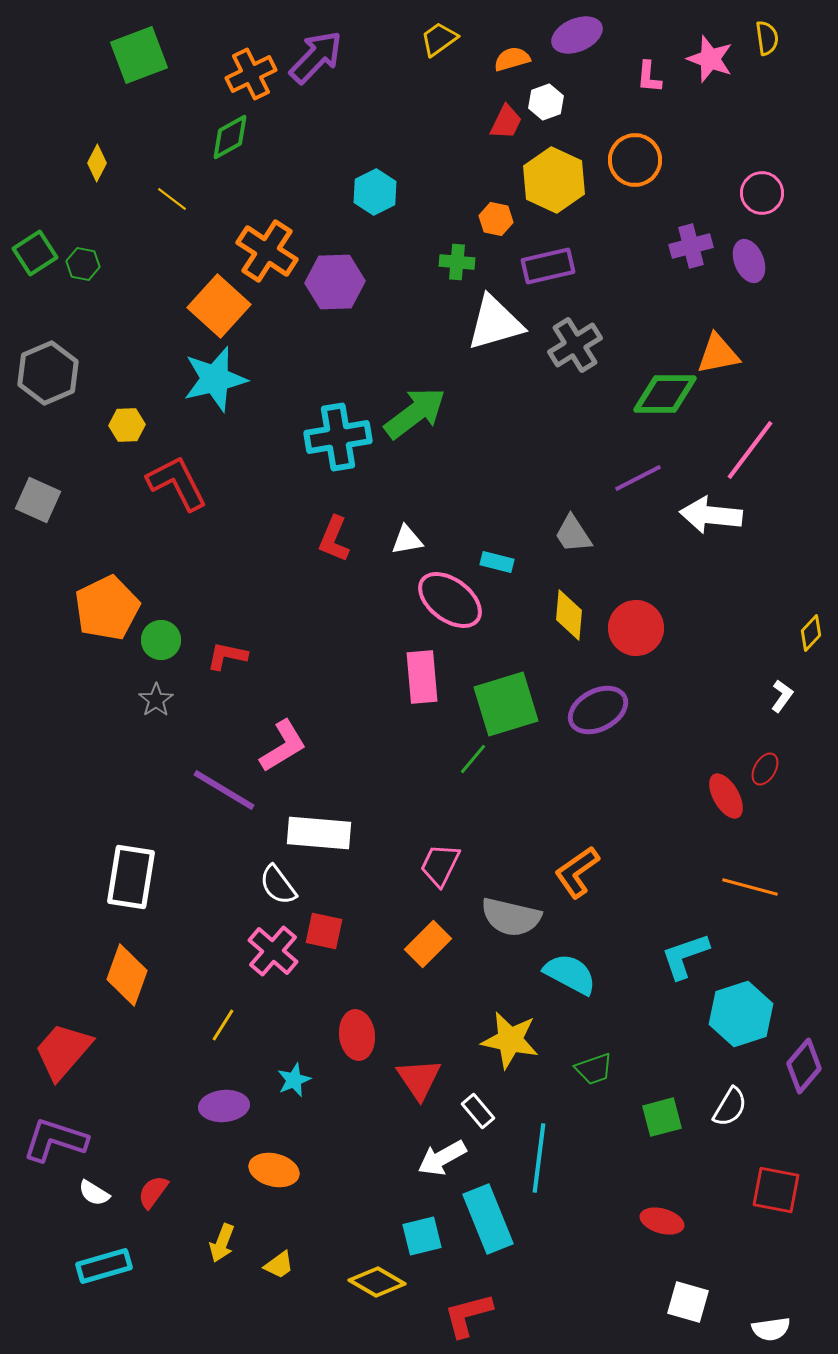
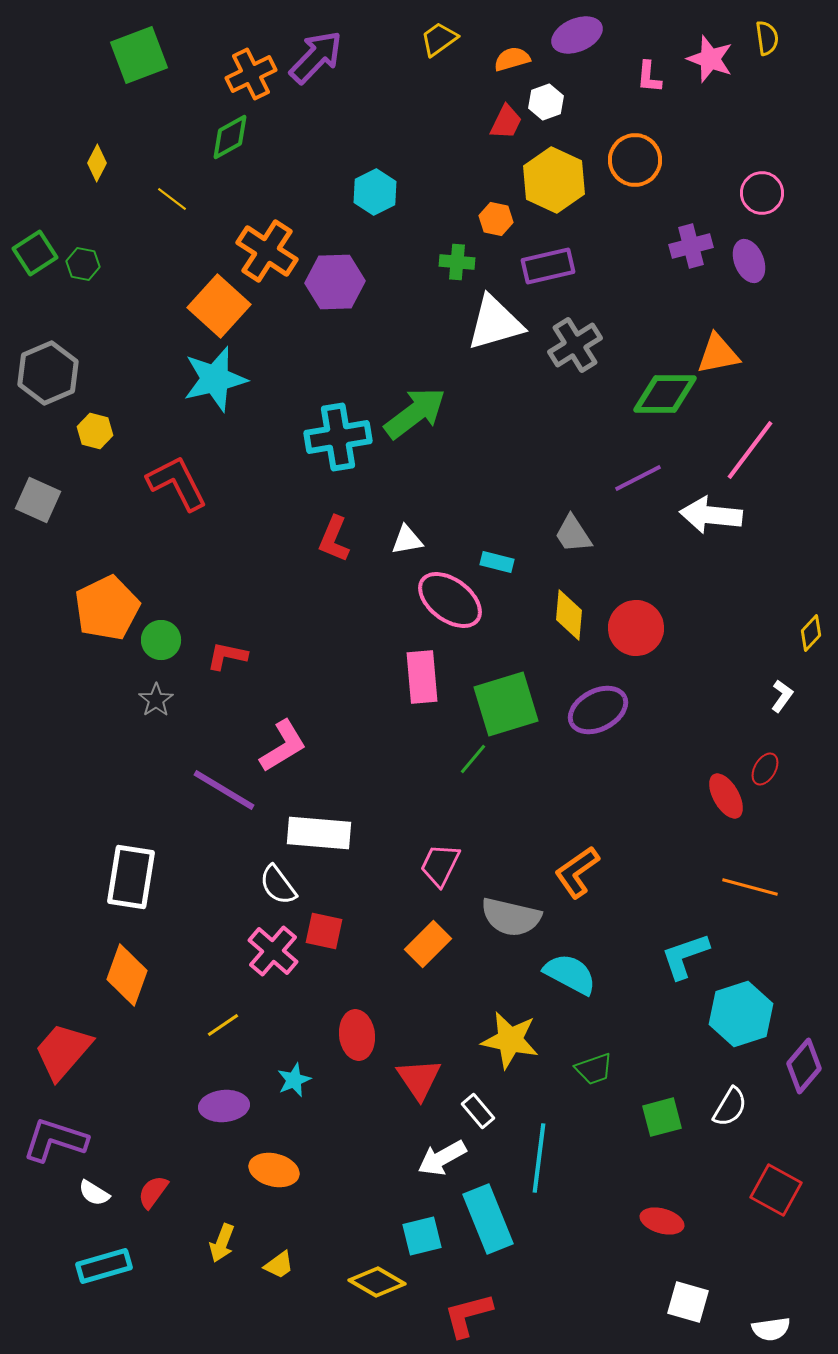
yellow hexagon at (127, 425): moved 32 px left, 6 px down; rotated 16 degrees clockwise
yellow line at (223, 1025): rotated 24 degrees clockwise
red square at (776, 1190): rotated 18 degrees clockwise
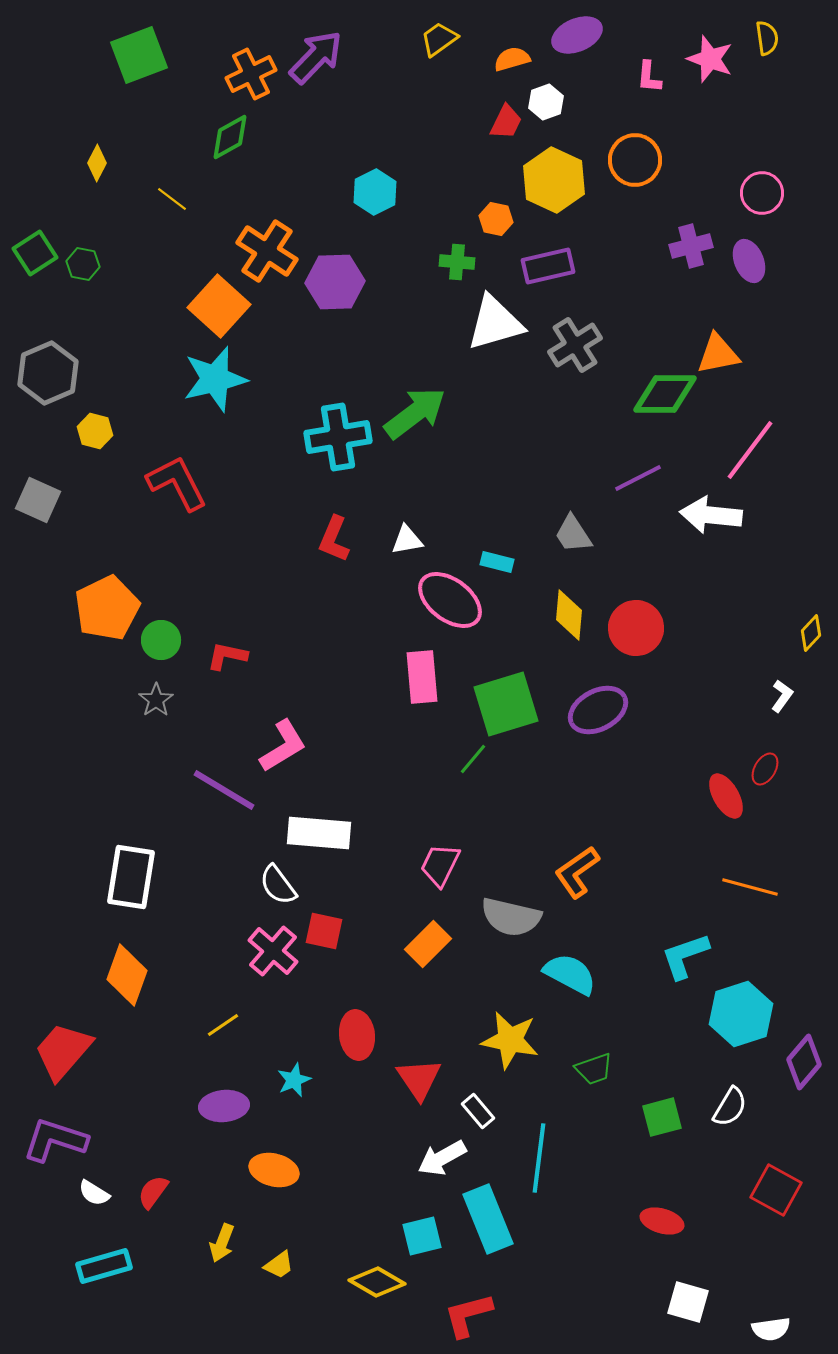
purple diamond at (804, 1066): moved 4 px up
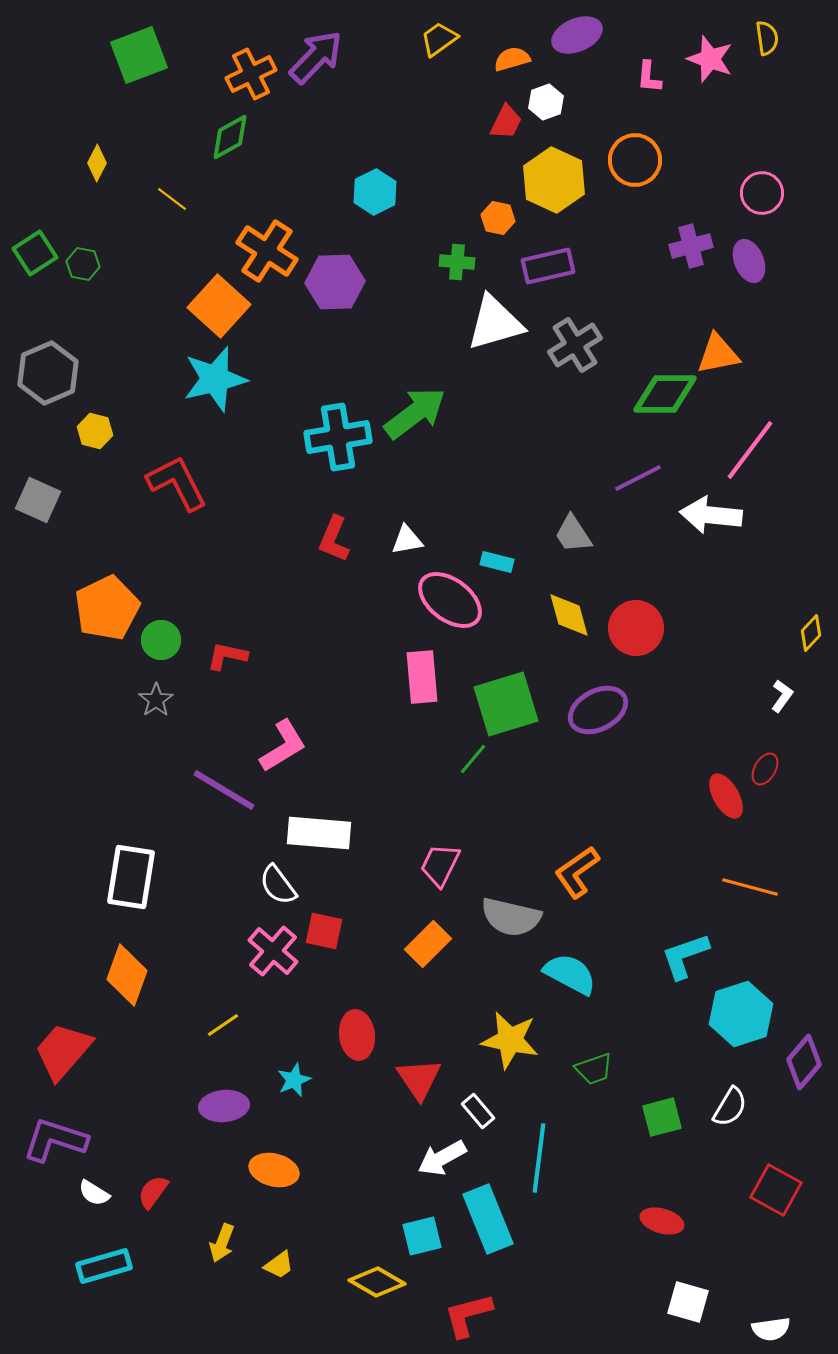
orange hexagon at (496, 219): moved 2 px right, 1 px up
yellow diamond at (569, 615): rotated 21 degrees counterclockwise
